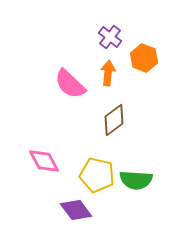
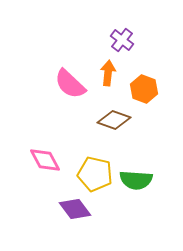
purple cross: moved 12 px right, 3 px down
orange hexagon: moved 31 px down
brown diamond: rotated 56 degrees clockwise
pink diamond: moved 1 px right, 1 px up
yellow pentagon: moved 2 px left, 1 px up
purple diamond: moved 1 px left, 1 px up
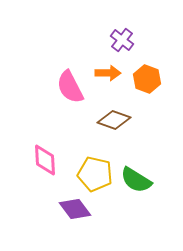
orange arrow: rotated 85 degrees clockwise
pink semicircle: moved 3 px down; rotated 20 degrees clockwise
orange hexagon: moved 3 px right, 10 px up
pink diamond: rotated 24 degrees clockwise
green semicircle: rotated 28 degrees clockwise
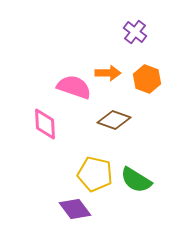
purple cross: moved 13 px right, 8 px up
pink semicircle: moved 4 px right; rotated 136 degrees clockwise
pink diamond: moved 36 px up
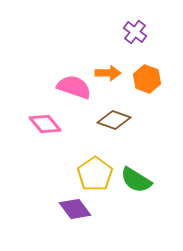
pink diamond: rotated 36 degrees counterclockwise
yellow pentagon: rotated 24 degrees clockwise
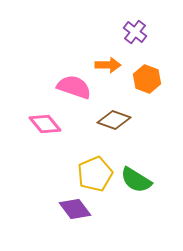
orange arrow: moved 8 px up
yellow pentagon: rotated 12 degrees clockwise
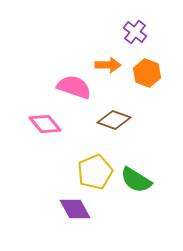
orange hexagon: moved 6 px up
yellow pentagon: moved 2 px up
purple diamond: rotated 8 degrees clockwise
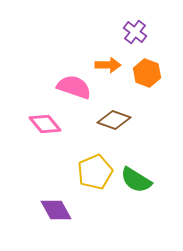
purple diamond: moved 19 px left, 1 px down
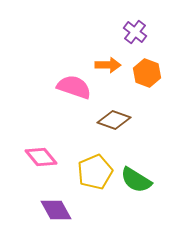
pink diamond: moved 4 px left, 33 px down
